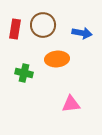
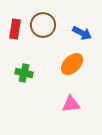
blue arrow: rotated 18 degrees clockwise
orange ellipse: moved 15 px right, 5 px down; rotated 40 degrees counterclockwise
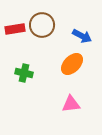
brown circle: moved 1 px left
red rectangle: rotated 72 degrees clockwise
blue arrow: moved 3 px down
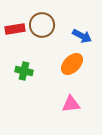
green cross: moved 2 px up
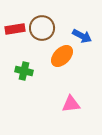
brown circle: moved 3 px down
orange ellipse: moved 10 px left, 8 px up
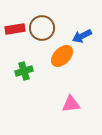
blue arrow: rotated 126 degrees clockwise
green cross: rotated 30 degrees counterclockwise
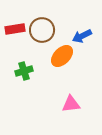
brown circle: moved 2 px down
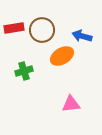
red rectangle: moved 1 px left, 1 px up
blue arrow: rotated 42 degrees clockwise
orange ellipse: rotated 15 degrees clockwise
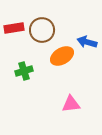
blue arrow: moved 5 px right, 6 px down
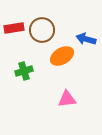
blue arrow: moved 1 px left, 3 px up
pink triangle: moved 4 px left, 5 px up
